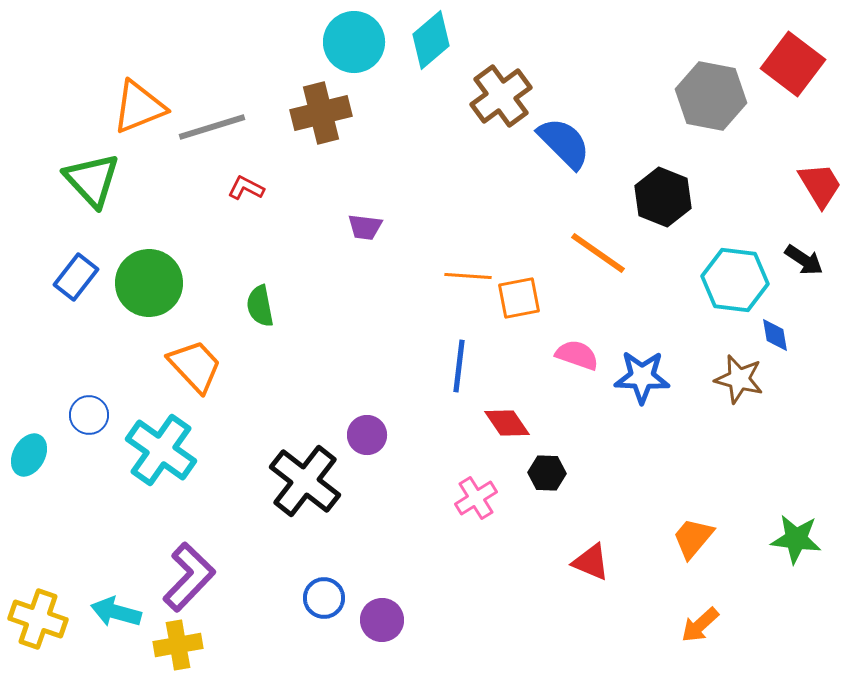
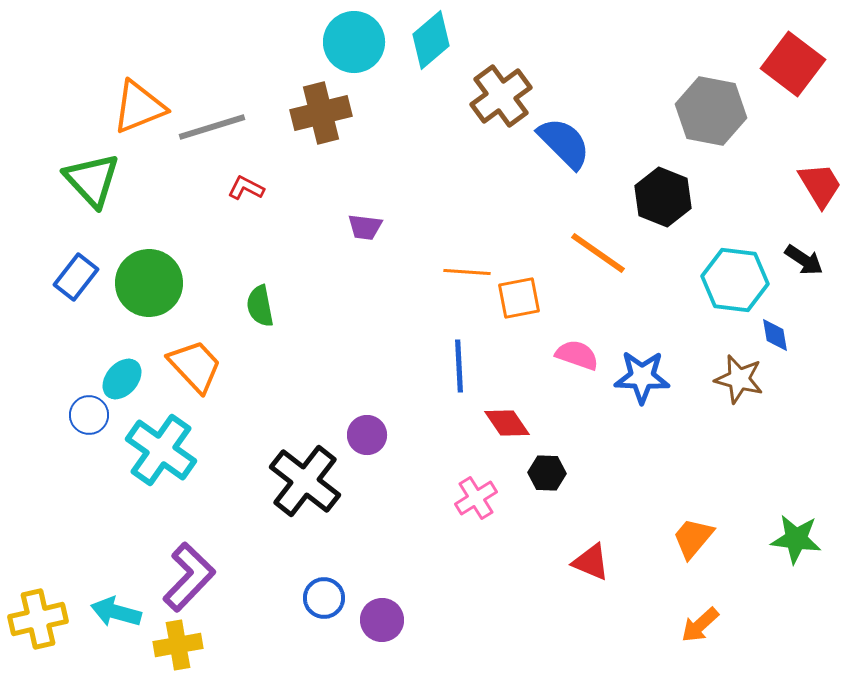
gray hexagon at (711, 96): moved 15 px down
orange line at (468, 276): moved 1 px left, 4 px up
blue line at (459, 366): rotated 10 degrees counterclockwise
cyan ellipse at (29, 455): moved 93 px right, 76 px up; rotated 12 degrees clockwise
yellow cross at (38, 619): rotated 32 degrees counterclockwise
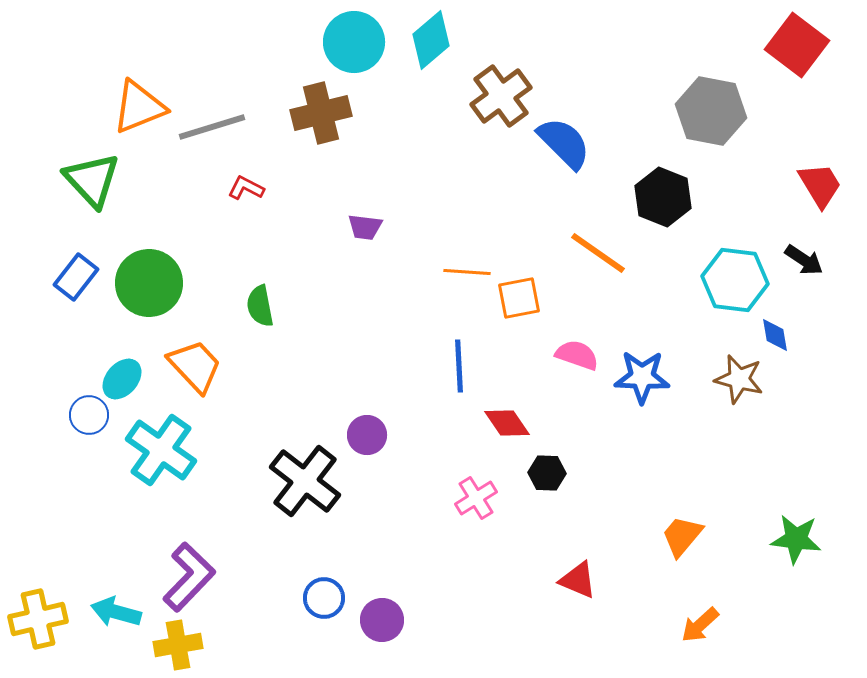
red square at (793, 64): moved 4 px right, 19 px up
orange trapezoid at (693, 538): moved 11 px left, 2 px up
red triangle at (591, 562): moved 13 px left, 18 px down
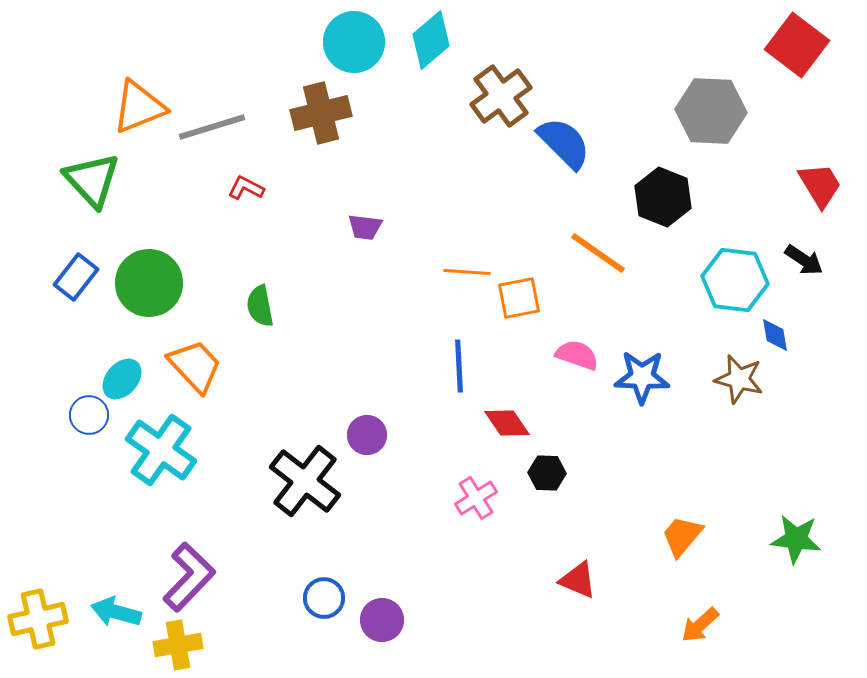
gray hexagon at (711, 111): rotated 8 degrees counterclockwise
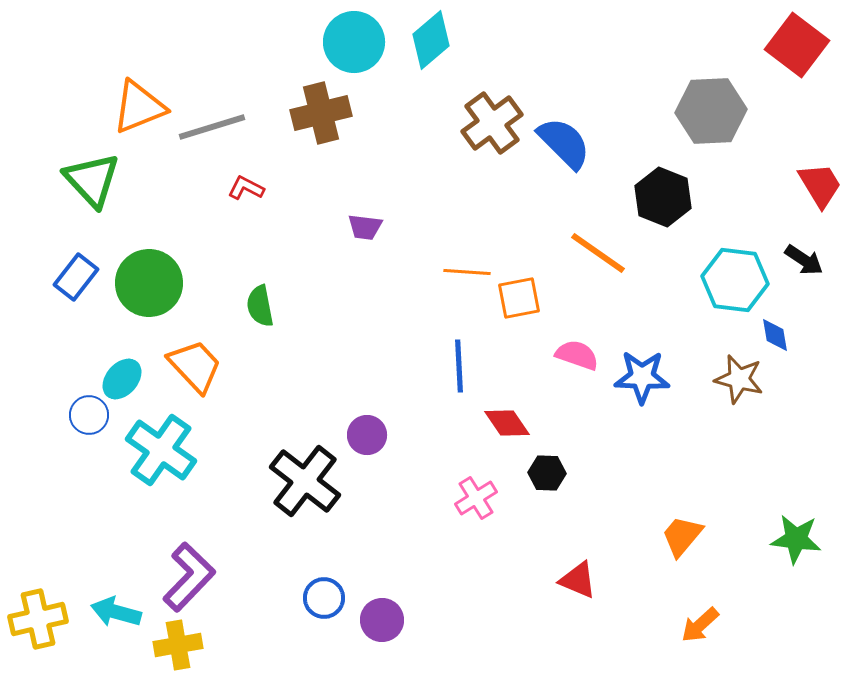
brown cross at (501, 96): moved 9 px left, 27 px down
gray hexagon at (711, 111): rotated 6 degrees counterclockwise
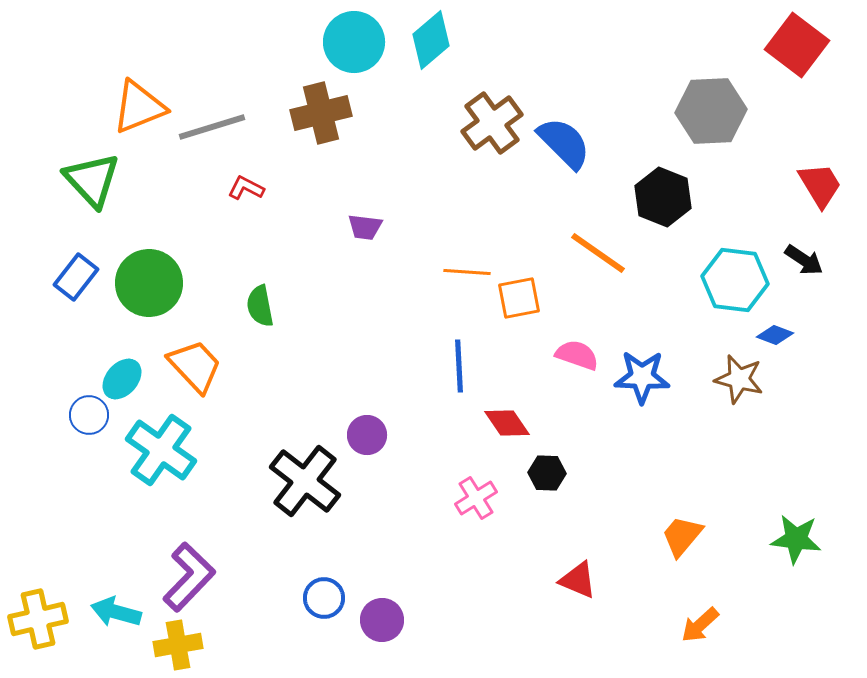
blue diamond at (775, 335): rotated 60 degrees counterclockwise
